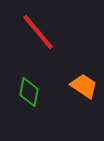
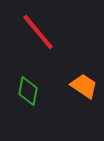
green diamond: moved 1 px left, 1 px up
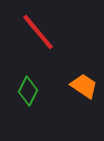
green diamond: rotated 16 degrees clockwise
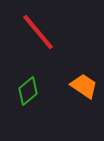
green diamond: rotated 24 degrees clockwise
